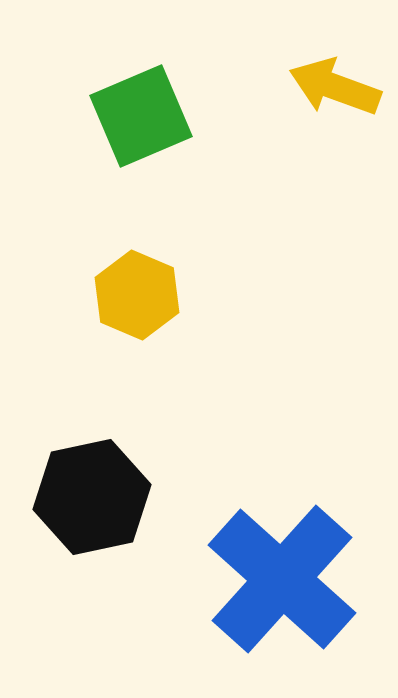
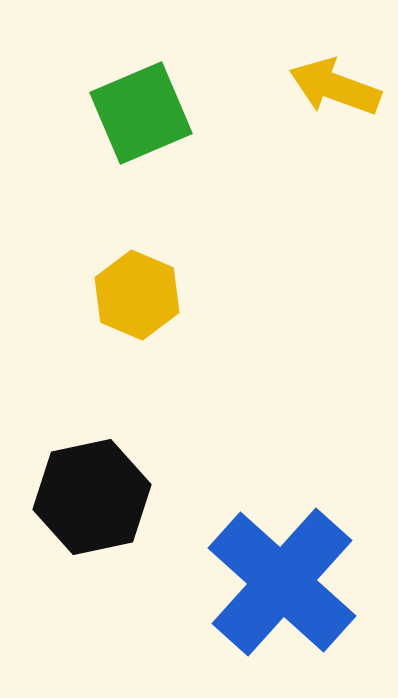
green square: moved 3 px up
blue cross: moved 3 px down
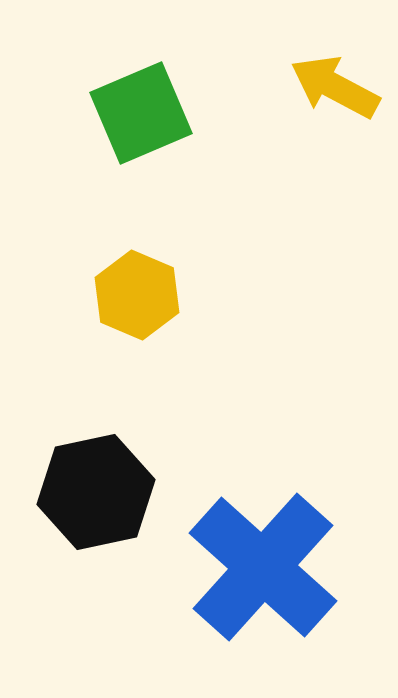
yellow arrow: rotated 8 degrees clockwise
black hexagon: moved 4 px right, 5 px up
blue cross: moved 19 px left, 15 px up
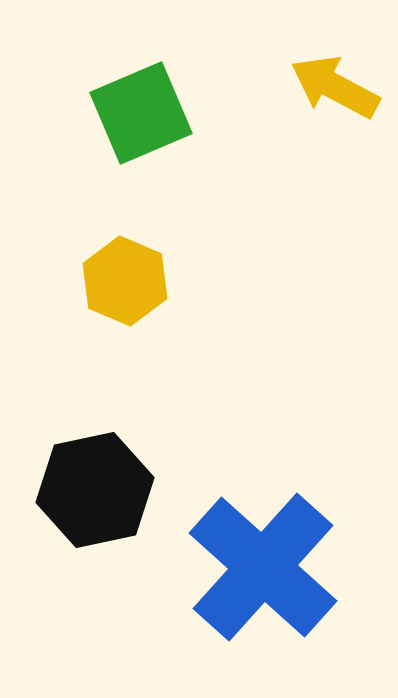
yellow hexagon: moved 12 px left, 14 px up
black hexagon: moved 1 px left, 2 px up
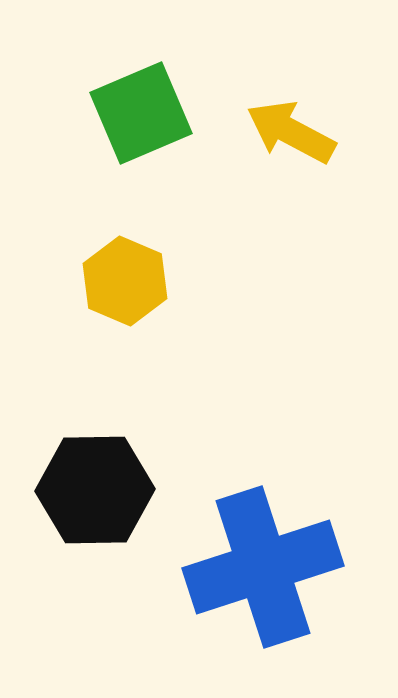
yellow arrow: moved 44 px left, 45 px down
black hexagon: rotated 11 degrees clockwise
blue cross: rotated 30 degrees clockwise
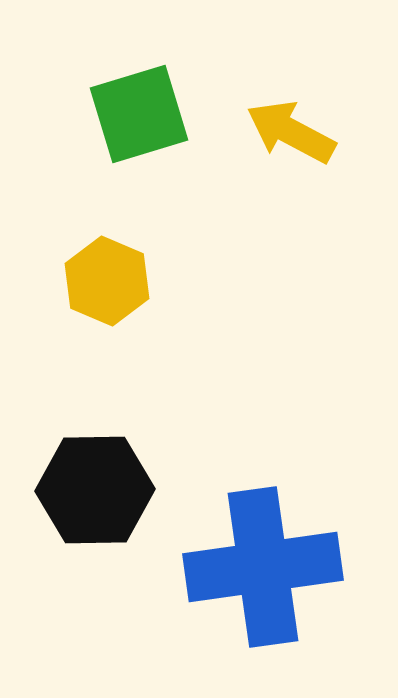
green square: moved 2 px left, 1 px down; rotated 6 degrees clockwise
yellow hexagon: moved 18 px left
blue cross: rotated 10 degrees clockwise
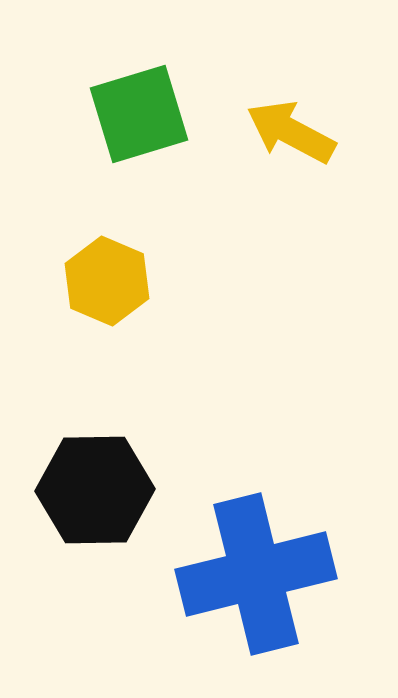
blue cross: moved 7 px left, 7 px down; rotated 6 degrees counterclockwise
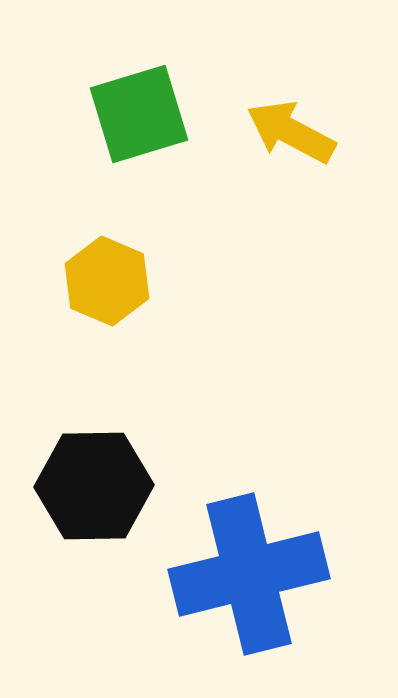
black hexagon: moved 1 px left, 4 px up
blue cross: moved 7 px left
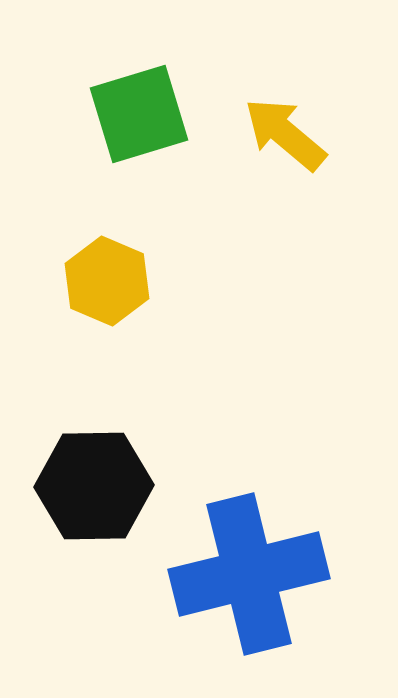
yellow arrow: moved 6 px left, 2 px down; rotated 12 degrees clockwise
